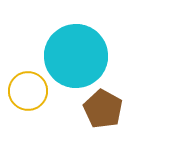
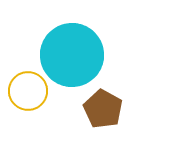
cyan circle: moved 4 px left, 1 px up
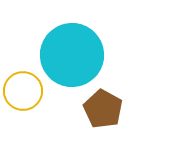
yellow circle: moved 5 px left
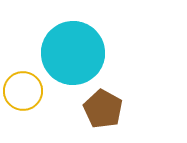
cyan circle: moved 1 px right, 2 px up
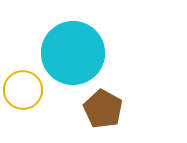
yellow circle: moved 1 px up
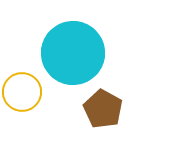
yellow circle: moved 1 px left, 2 px down
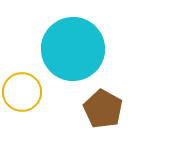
cyan circle: moved 4 px up
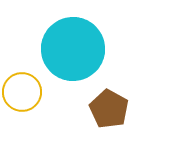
brown pentagon: moved 6 px right
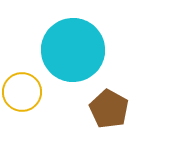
cyan circle: moved 1 px down
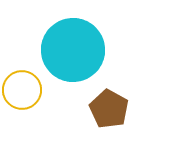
yellow circle: moved 2 px up
